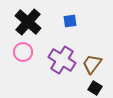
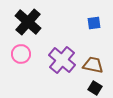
blue square: moved 24 px right, 2 px down
pink circle: moved 2 px left, 2 px down
purple cross: rotated 8 degrees clockwise
brown trapezoid: moved 1 px right, 1 px down; rotated 65 degrees clockwise
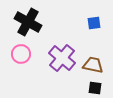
black cross: rotated 12 degrees counterclockwise
purple cross: moved 2 px up
black square: rotated 24 degrees counterclockwise
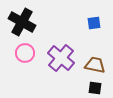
black cross: moved 6 px left
pink circle: moved 4 px right, 1 px up
purple cross: moved 1 px left
brown trapezoid: moved 2 px right
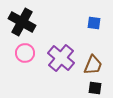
blue square: rotated 16 degrees clockwise
brown trapezoid: moved 2 px left; rotated 100 degrees clockwise
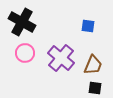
blue square: moved 6 px left, 3 px down
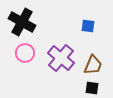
black square: moved 3 px left
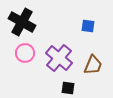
purple cross: moved 2 px left
black square: moved 24 px left
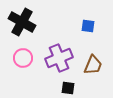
pink circle: moved 2 px left, 5 px down
purple cross: rotated 28 degrees clockwise
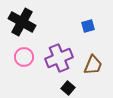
blue square: rotated 24 degrees counterclockwise
pink circle: moved 1 px right, 1 px up
black square: rotated 32 degrees clockwise
